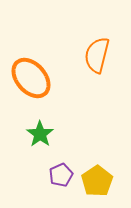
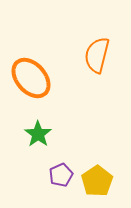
green star: moved 2 px left
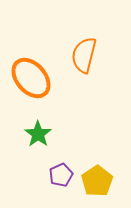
orange semicircle: moved 13 px left
